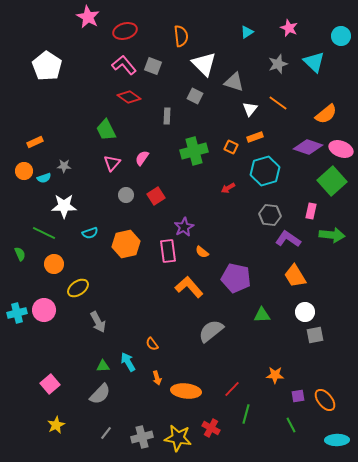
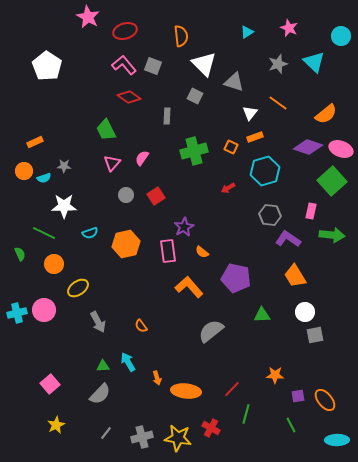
white triangle at (250, 109): moved 4 px down
orange semicircle at (152, 344): moved 11 px left, 18 px up
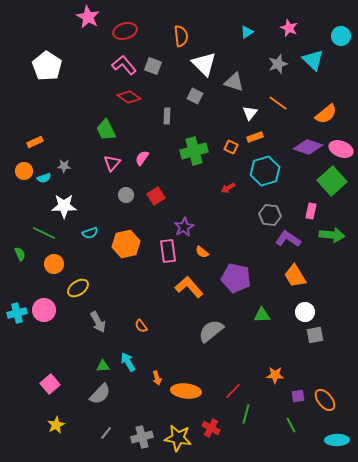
cyan triangle at (314, 62): moved 1 px left, 2 px up
red line at (232, 389): moved 1 px right, 2 px down
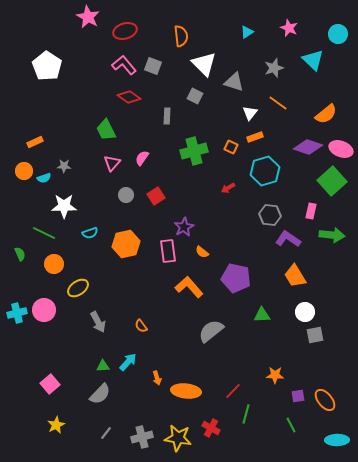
cyan circle at (341, 36): moved 3 px left, 2 px up
gray star at (278, 64): moved 4 px left, 4 px down
cyan arrow at (128, 362): rotated 72 degrees clockwise
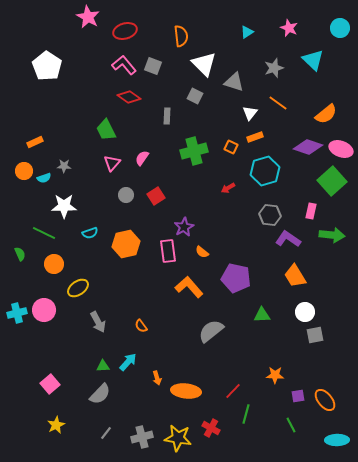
cyan circle at (338, 34): moved 2 px right, 6 px up
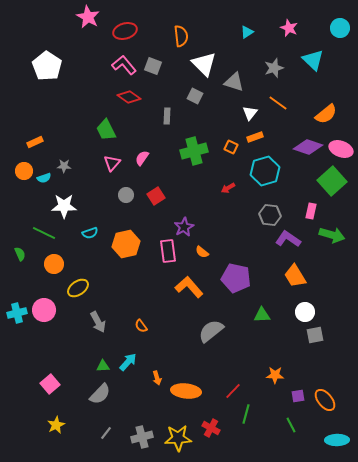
green arrow at (332, 235): rotated 10 degrees clockwise
yellow star at (178, 438): rotated 12 degrees counterclockwise
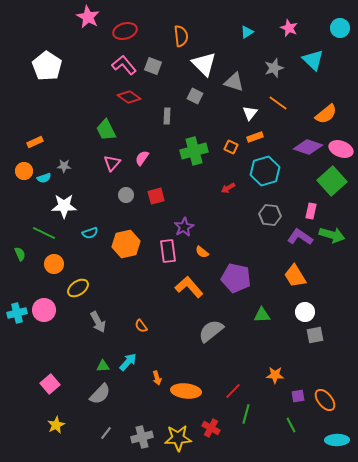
red square at (156, 196): rotated 18 degrees clockwise
purple L-shape at (288, 239): moved 12 px right, 2 px up
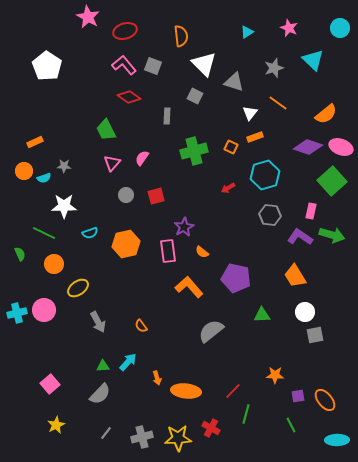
pink ellipse at (341, 149): moved 2 px up
cyan hexagon at (265, 171): moved 4 px down
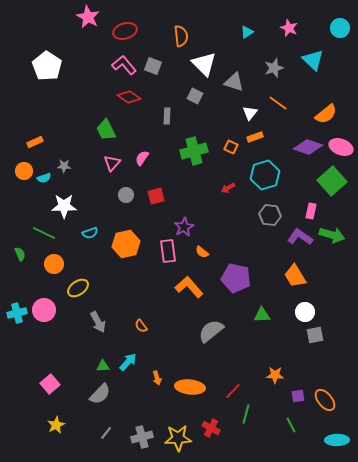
orange ellipse at (186, 391): moved 4 px right, 4 px up
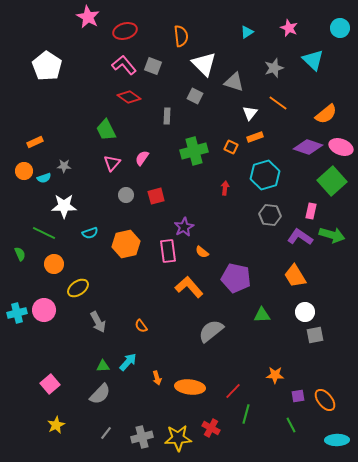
red arrow at (228, 188): moved 3 px left; rotated 128 degrees clockwise
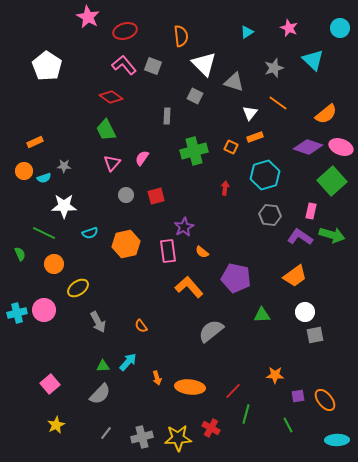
red diamond at (129, 97): moved 18 px left
orange trapezoid at (295, 276): rotated 95 degrees counterclockwise
green line at (291, 425): moved 3 px left
